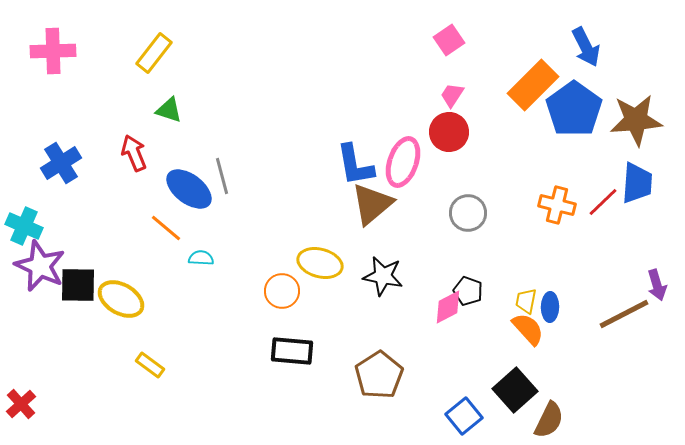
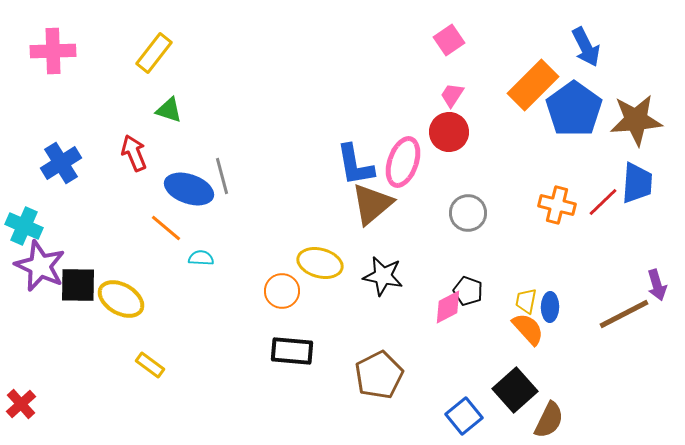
blue ellipse at (189, 189): rotated 18 degrees counterclockwise
brown pentagon at (379, 375): rotated 6 degrees clockwise
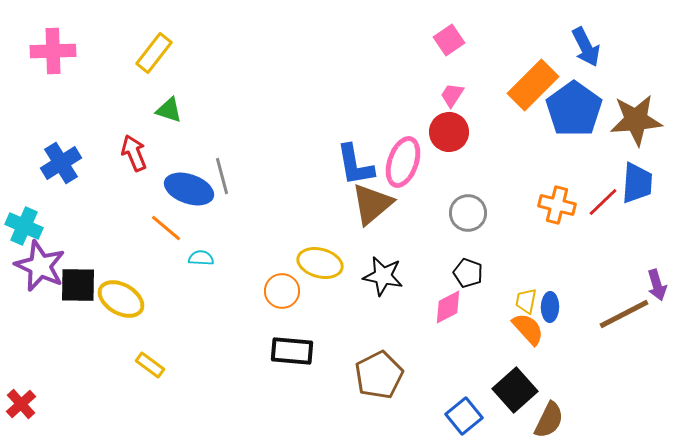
black pentagon at (468, 291): moved 18 px up
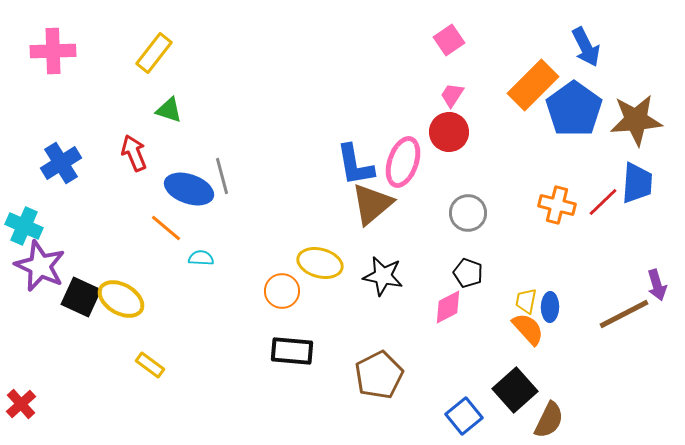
black square at (78, 285): moved 3 px right, 12 px down; rotated 24 degrees clockwise
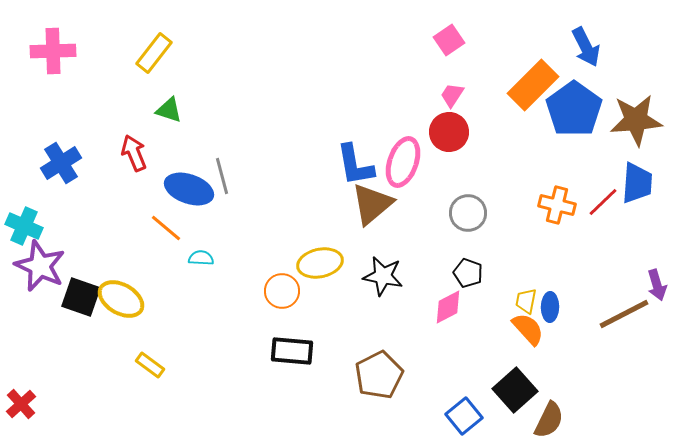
yellow ellipse at (320, 263): rotated 27 degrees counterclockwise
black square at (81, 297): rotated 6 degrees counterclockwise
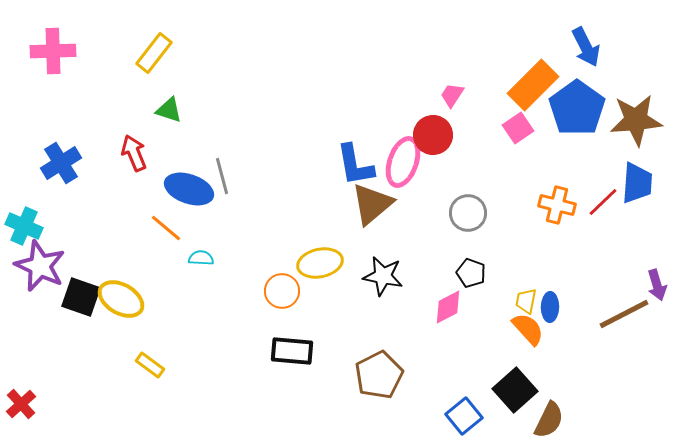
pink square at (449, 40): moved 69 px right, 88 px down
blue pentagon at (574, 109): moved 3 px right, 1 px up
red circle at (449, 132): moved 16 px left, 3 px down
black pentagon at (468, 273): moved 3 px right
